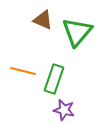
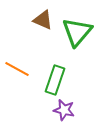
orange line: moved 6 px left, 2 px up; rotated 15 degrees clockwise
green rectangle: moved 1 px right, 1 px down
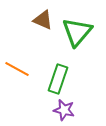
green rectangle: moved 3 px right, 1 px up
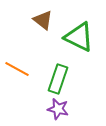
brown triangle: rotated 15 degrees clockwise
green triangle: moved 2 px right, 5 px down; rotated 44 degrees counterclockwise
purple star: moved 6 px left, 1 px up
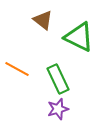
green rectangle: rotated 44 degrees counterclockwise
purple star: rotated 30 degrees counterclockwise
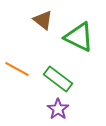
green rectangle: rotated 28 degrees counterclockwise
purple star: rotated 20 degrees counterclockwise
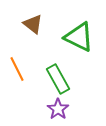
brown triangle: moved 10 px left, 4 px down
orange line: rotated 35 degrees clockwise
green rectangle: rotated 24 degrees clockwise
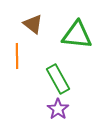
green triangle: moved 2 px left, 2 px up; rotated 20 degrees counterclockwise
orange line: moved 13 px up; rotated 25 degrees clockwise
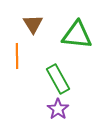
brown triangle: rotated 20 degrees clockwise
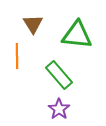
green rectangle: moved 1 px right, 4 px up; rotated 12 degrees counterclockwise
purple star: moved 1 px right
